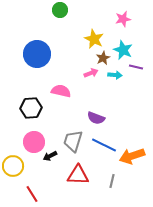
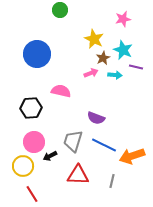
yellow circle: moved 10 px right
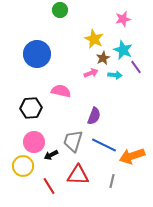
purple line: rotated 40 degrees clockwise
purple semicircle: moved 2 px left, 2 px up; rotated 90 degrees counterclockwise
black arrow: moved 1 px right, 1 px up
red line: moved 17 px right, 8 px up
